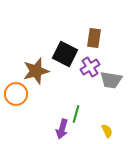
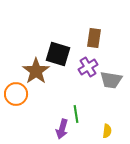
black square: moved 7 px left; rotated 10 degrees counterclockwise
purple cross: moved 2 px left
brown star: rotated 20 degrees counterclockwise
green line: rotated 24 degrees counterclockwise
yellow semicircle: rotated 32 degrees clockwise
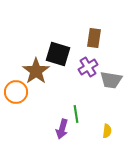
orange circle: moved 2 px up
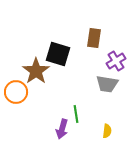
purple cross: moved 28 px right, 6 px up
gray trapezoid: moved 4 px left, 4 px down
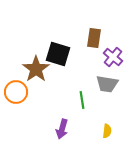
purple cross: moved 3 px left, 4 px up; rotated 18 degrees counterclockwise
brown star: moved 2 px up
green line: moved 6 px right, 14 px up
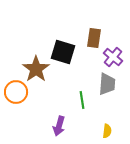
black square: moved 5 px right, 2 px up
gray trapezoid: rotated 95 degrees counterclockwise
purple arrow: moved 3 px left, 3 px up
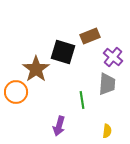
brown rectangle: moved 4 px left, 2 px up; rotated 60 degrees clockwise
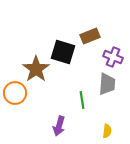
purple cross: rotated 18 degrees counterclockwise
orange circle: moved 1 px left, 1 px down
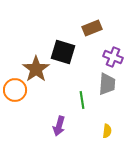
brown rectangle: moved 2 px right, 8 px up
orange circle: moved 3 px up
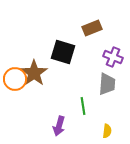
brown star: moved 2 px left, 4 px down
orange circle: moved 11 px up
green line: moved 1 px right, 6 px down
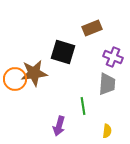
brown star: rotated 28 degrees clockwise
